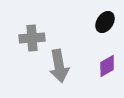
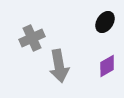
gray cross: rotated 20 degrees counterclockwise
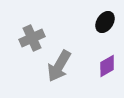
gray arrow: rotated 40 degrees clockwise
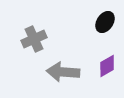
gray cross: moved 2 px right, 1 px down
gray arrow: moved 4 px right, 6 px down; rotated 64 degrees clockwise
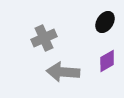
gray cross: moved 10 px right, 1 px up
purple diamond: moved 5 px up
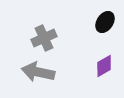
purple diamond: moved 3 px left, 5 px down
gray arrow: moved 25 px left; rotated 8 degrees clockwise
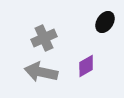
purple diamond: moved 18 px left
gray arrow: moved 3 px right
